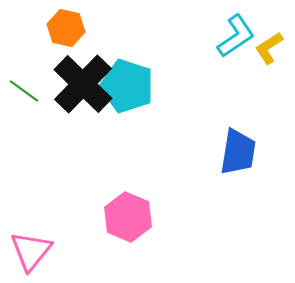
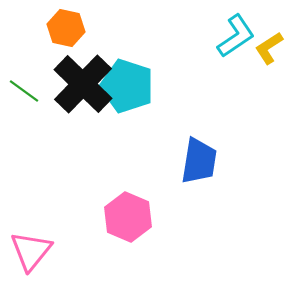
blue trapezoid: moved 39 px left, 9 px down
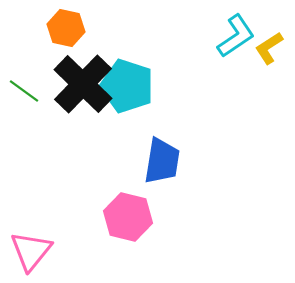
blue trapezoid: moved 37 px left
pink hexagon: rotated 9 degrees counterclockwise
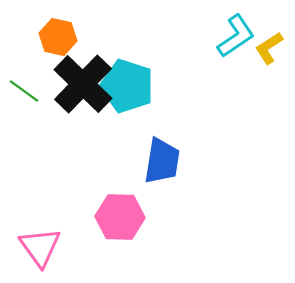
orange hexagon: moved 8 px left, 9 px down
pink hexagon: moved 8 px left; rotated 12 degrees counterclockwise
pink triangle: moved 9 px right, 4 px up; rotated 15 degrees counterclockwise
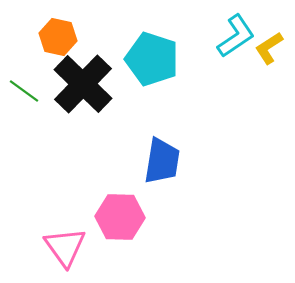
cyan pentagon: moved 25 px right, 27 px up
pink triangle: moved 25 px right
